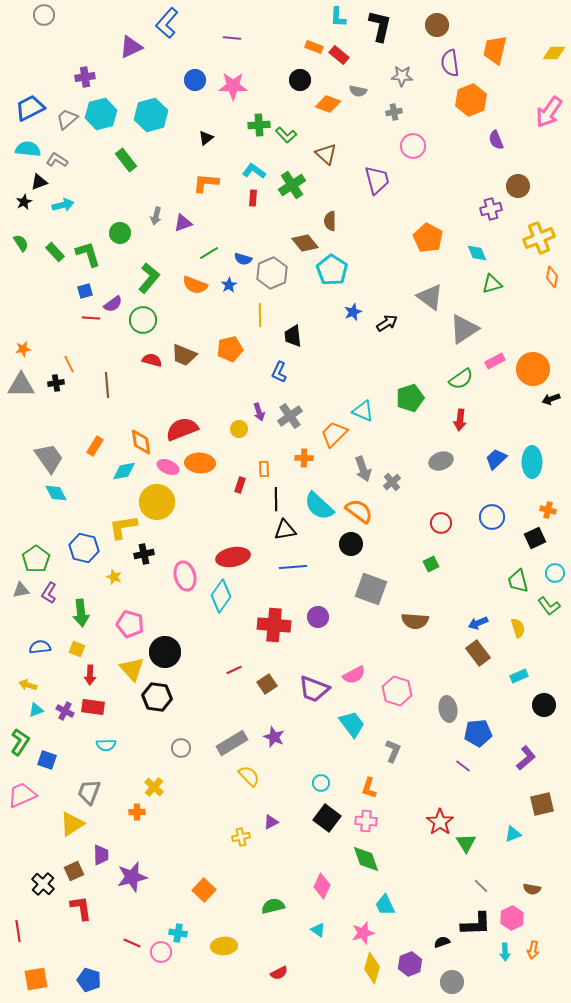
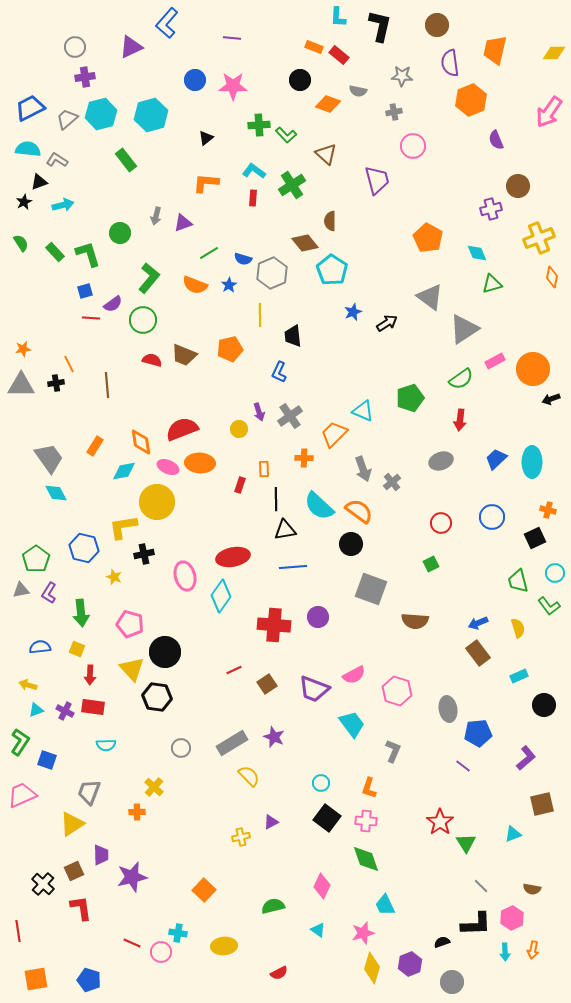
gray circle at (44, 15): moved 31 px right, 32 px down
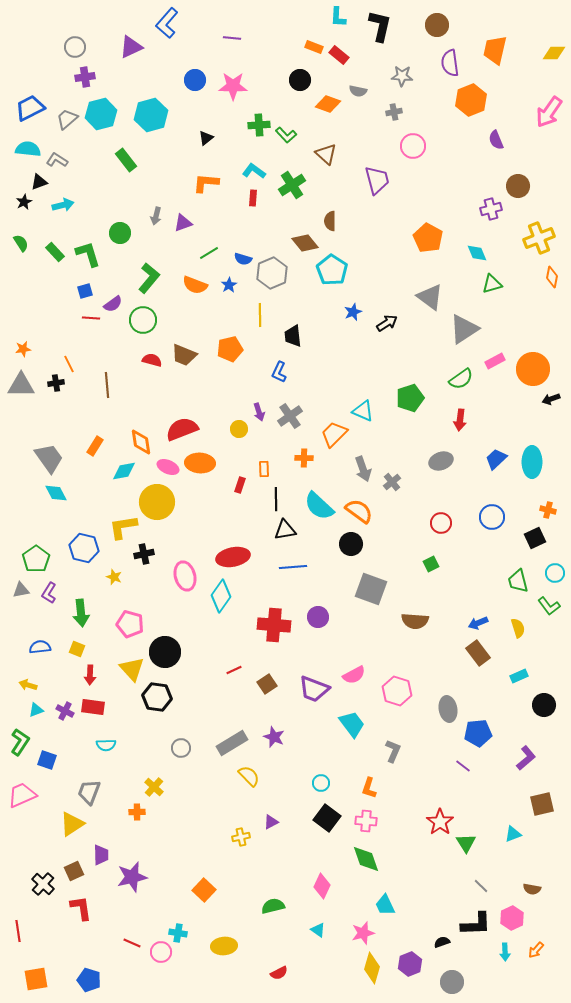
orange arrow at (533, 950): moved 3 px right; rotated 30 degrees clockwise
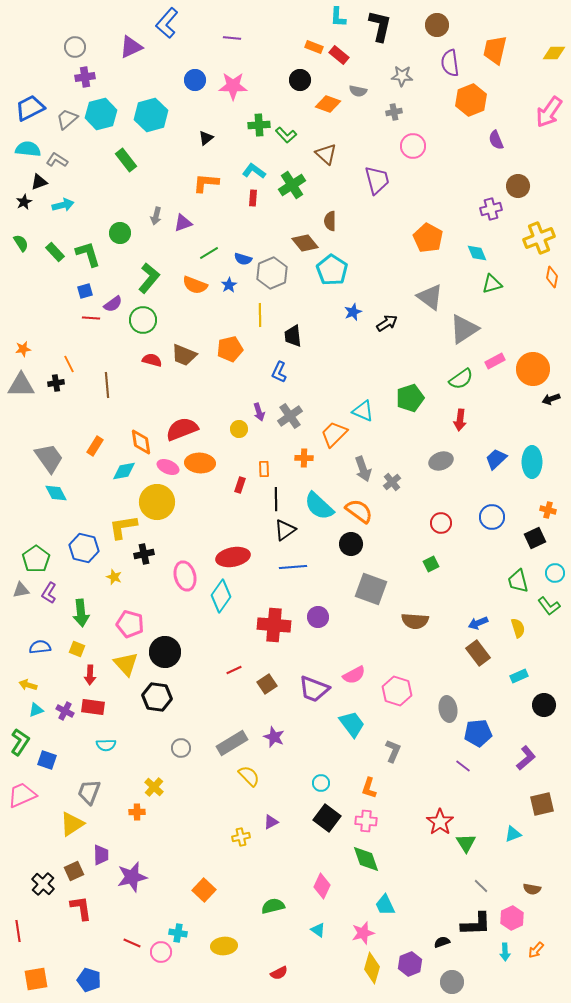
black triangle at (285, 530): rotated 25 degrees counterclockwise
yellow triangle at (132, 669): moved 6 px left, 5 px up
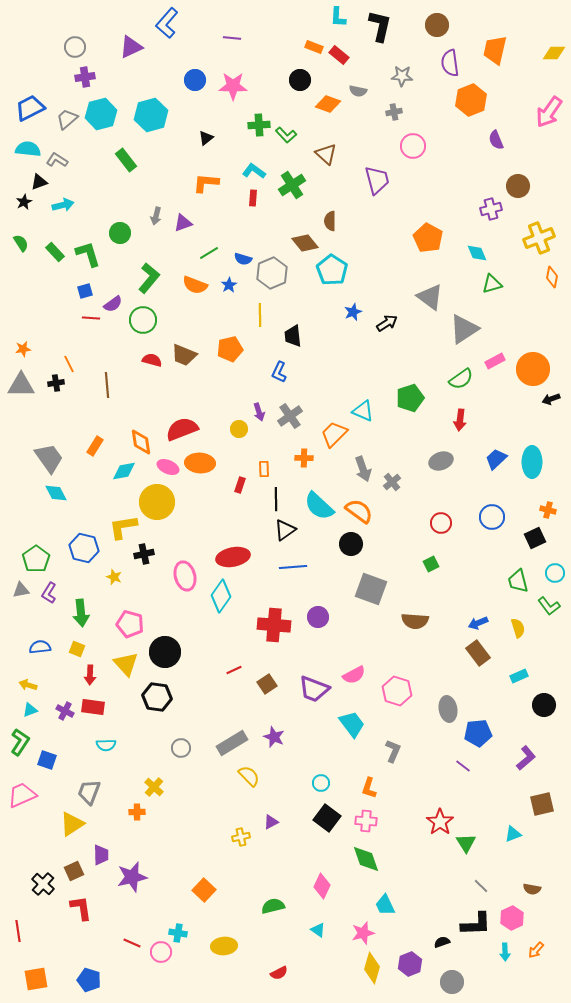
cyan triangle at (36, 710): moved 6 px left
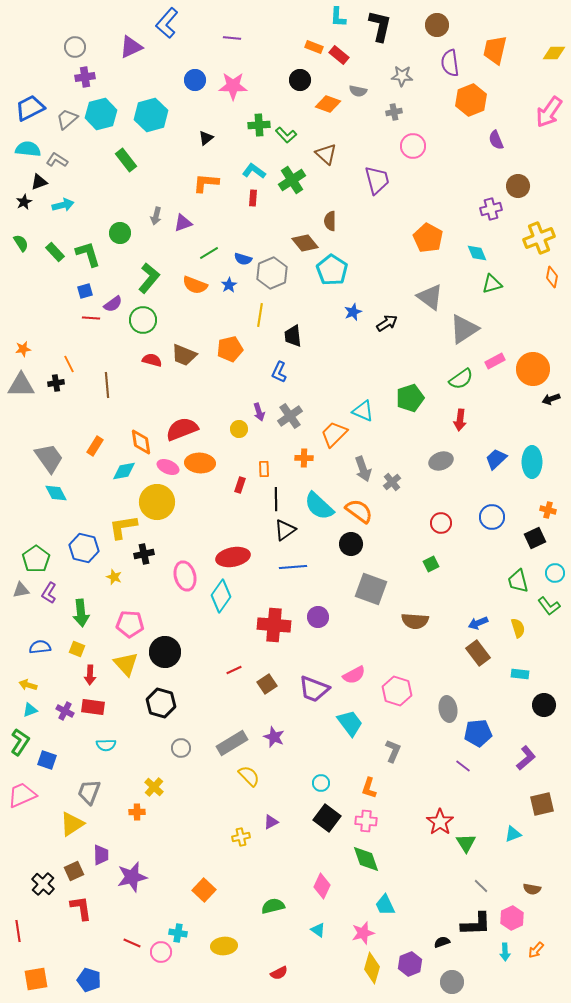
green cross at (292, 185): moved 5 px up
yellow line at (260, 315): rotated 10 degrees clockwise
pink pentagon at (130, 624): rotated 12 degrees counterclockwise
cyan rectangle at (519, 676): moved 1 px right, 2 px up; rotated 30 degrees clockwise
black hexagon at (157, 697): moved 4 px right, 6 px down; rotated 8 degrees clockwise
cyan trapezoid at (352, 724): moved 2 px left, 1 px up
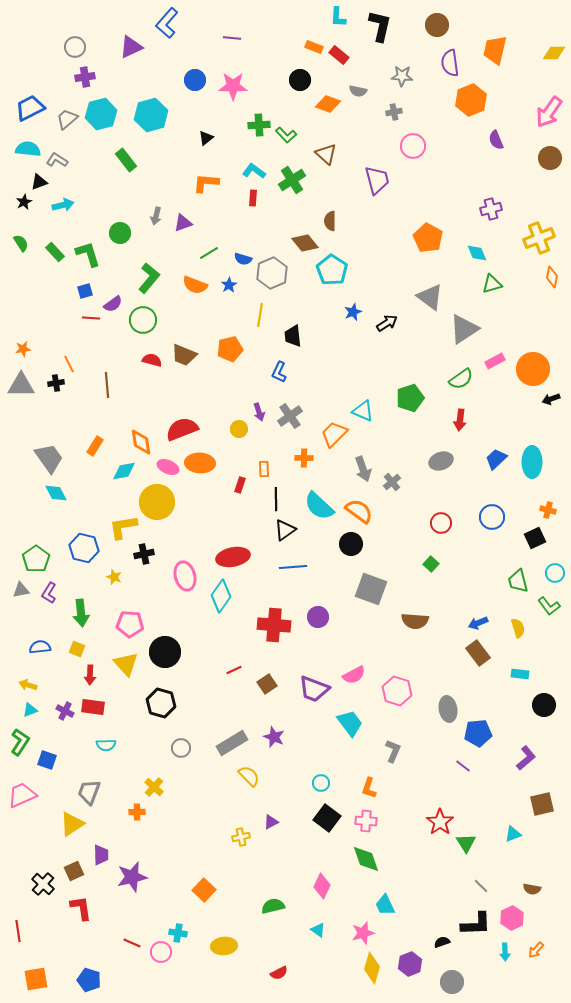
brown circle at (518, 186): moved 32 px right, 28 px up
green square at (431, 564): rotated 21 degrees counterclockwise
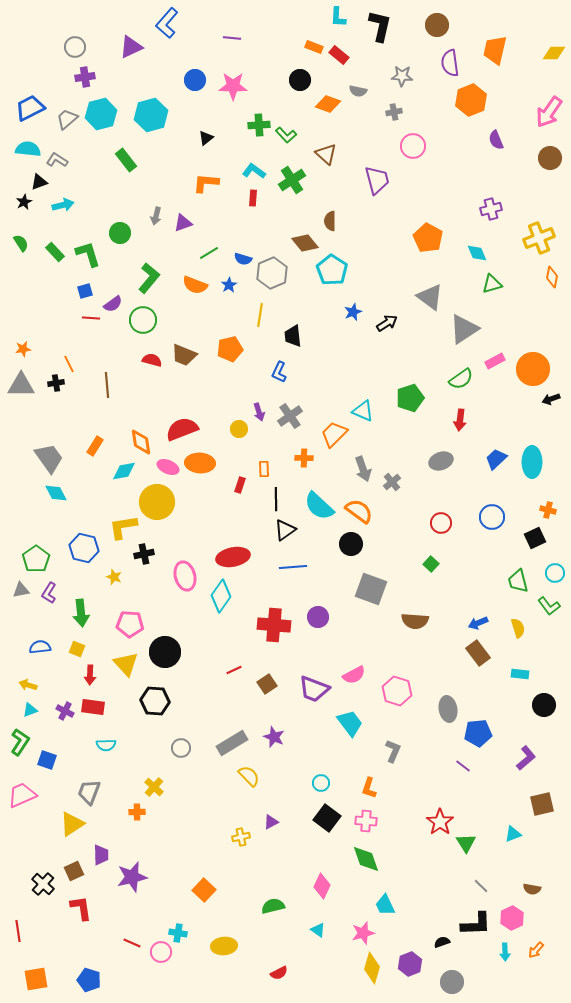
black hexagon at (161, 703): moved 6 px left, 2 px up; rotated 12 degrees counterclockwise
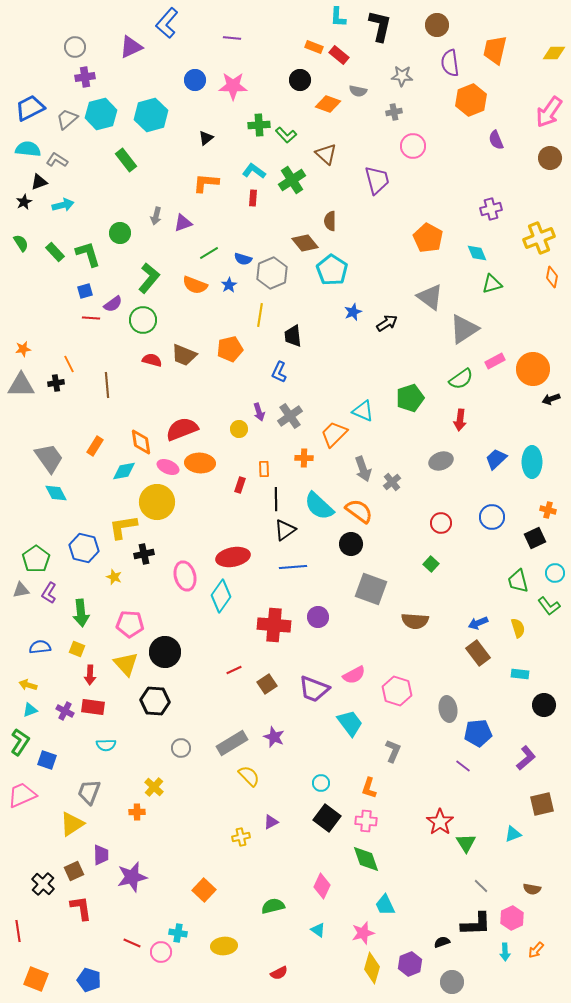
orange square at (36, 979): rotated 30 degrees clockwise
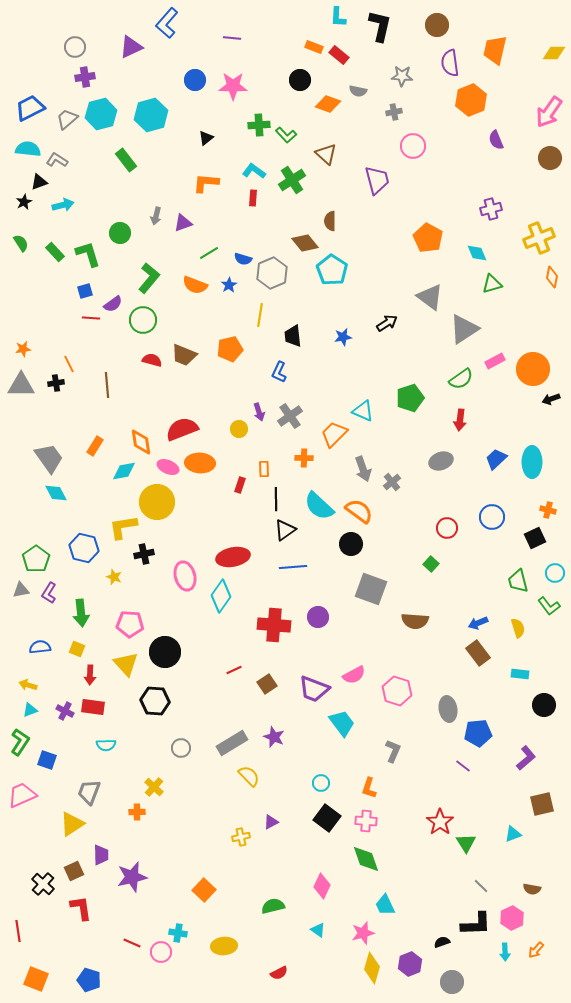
blue star at (353, 312): moved 10 px left, 25 px down; rotated 12 degrees clockwise
red circle at (441, 523): moved 6 px right, 5 px down
cyan trapezoid at (350, 723): moved 8 px left
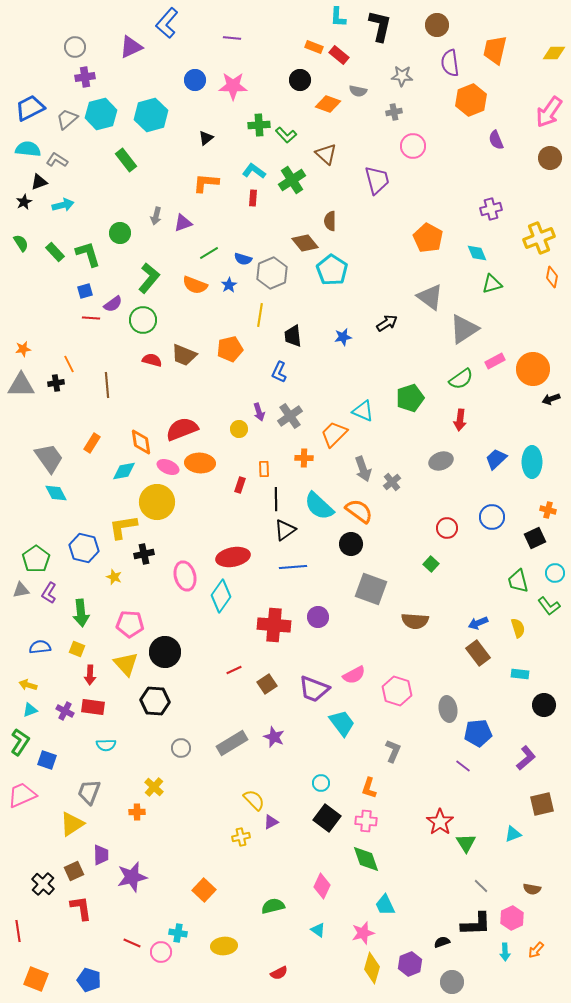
orange rectangle at (95, 446): moved 3 px left, 3 px up
yellow semicircle at (249, 776): moved 5 px right, 24 px down
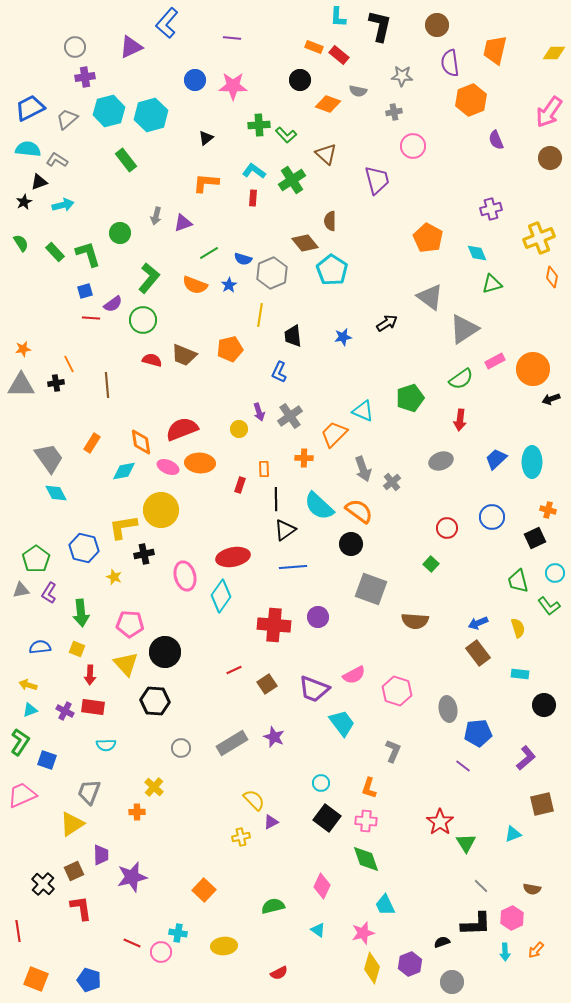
cyan hexagon at (101, 114): moved 8 px right, 3 px up
yellow circle at (157, 502): moved 4 px right, 8 px down
